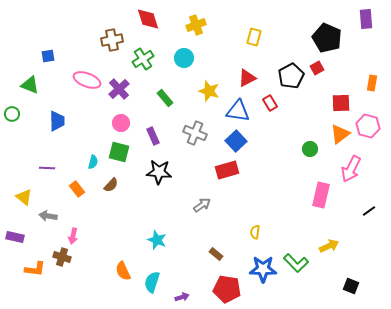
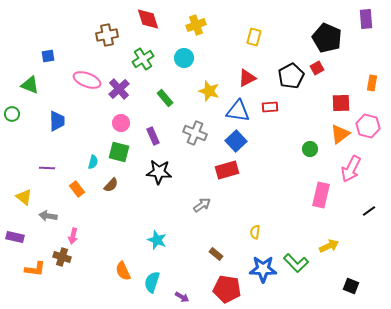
brown cross at (112, 40): moved 5 px left, 5 px up
red rectangle at (270, 103): moved 4 px down; rotated 63 degrees counterclockwise
purple arrow at (182, 297): rotated 48 degrees clockwise
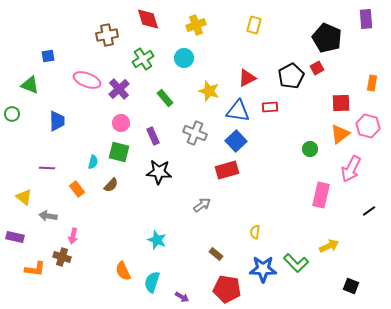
yellow rectangle at (254, 37): moved 12 px up
